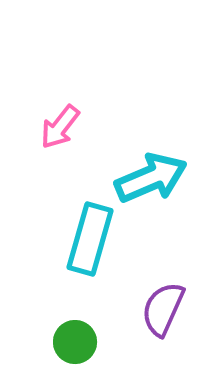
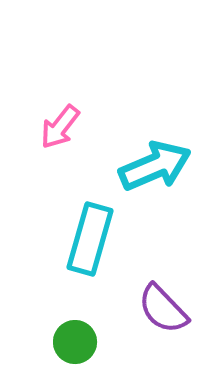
cyan arrow: moved 4 px right, 12 px up
purple semicircle: rotated 68 degrees counterclockwise
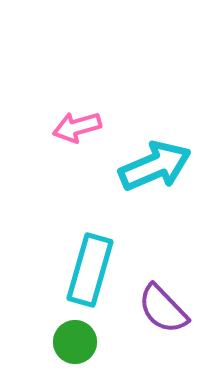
pink arrow: moved 17 px right; rotated 36 degrees clockwise
cyan rectangle: moved 31 px down
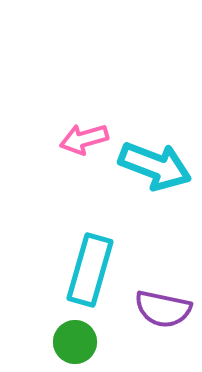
pink arrow: moved 7 px right, 12 px down
cyan arrow: rotated 44 degrees clockwise
purple semicircle: rotated 34 degrees counterclockwise
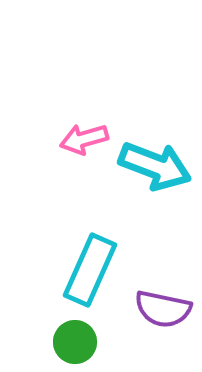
cyan rectangle: rotated 8 degrees clockwise
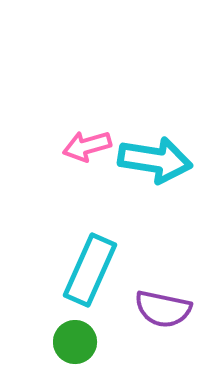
pink arrow: moved 3 px right, 7 px down
cyan arrow: moved 6 px up; rotated 12 degrees counterclockwise
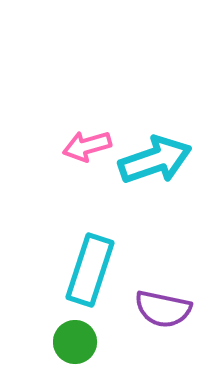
cyan arrow: rotated 28 degrees counterclockwise
cyan rectangle: rotated 6 degrees counterclockwise
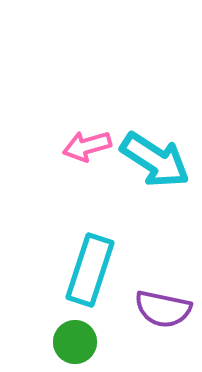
cyan arrow: rotated 52 degrees clockwise
